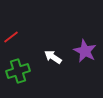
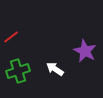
white arrow: moved 2 px right, 12 px down
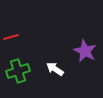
red line: rotated 21 degrees clockwise
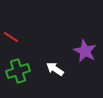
red line: rotated 49 degrees clockwise
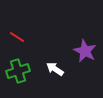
red line: moved 6 px right
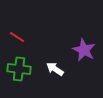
purple star: moved 1 px left, 1 px up
green cross: moved 1 px right, 2 px up; rotated 25 degrees clockwise
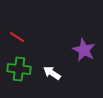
white arrow: moved 3 px left, 4 px down
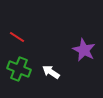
green cross: rotated 15 degrees clockwise
white arrow: moved 1 px left, 1 px up
